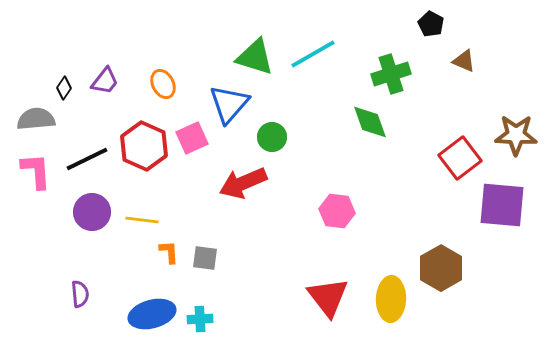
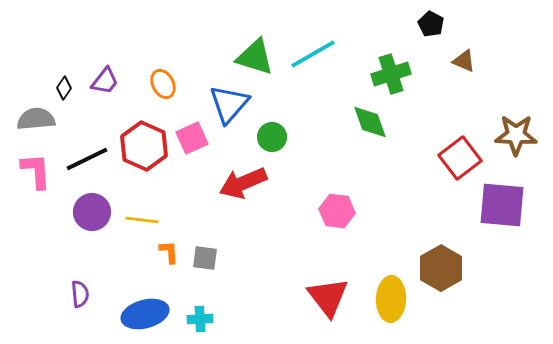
blue ellipse: moved 7 px left
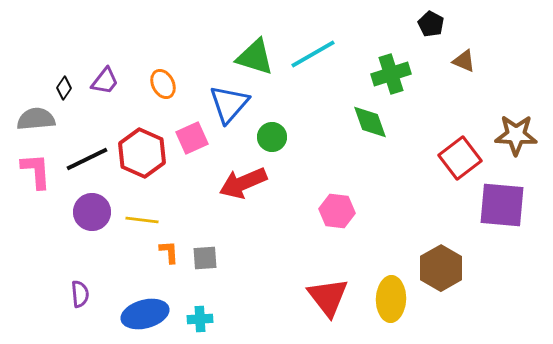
red hexagon: moved 2 px left, 7 px down
gray square: rotated 12 degrees counterclockwise
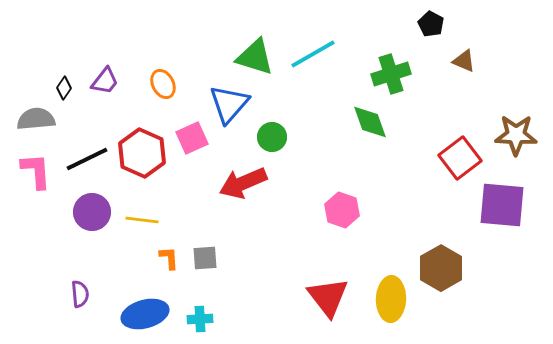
pink hexagon: moved 5 px right, 1 px up; rotated 12 degrees clockwise
orange L-shape: moved 6 px down
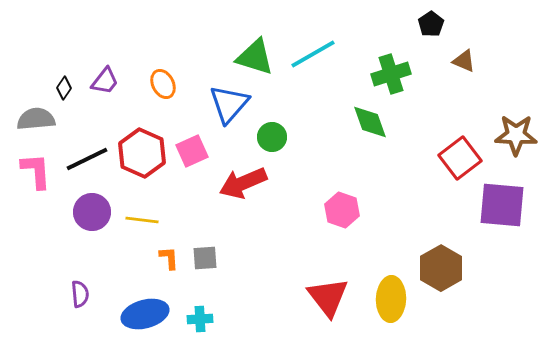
black pentagon: rotated 10 degrees clockwise
pink square: moved 13 px down
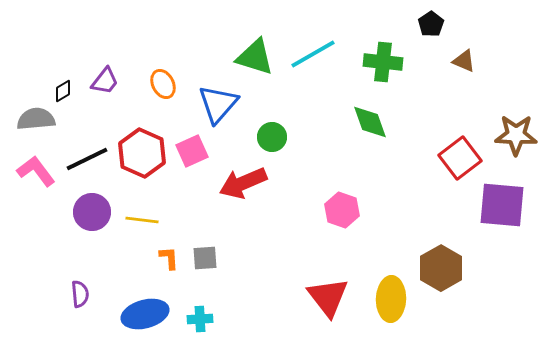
green cross: moved 8 px left, 12 px up; rotated 24 degrees clockwise
black diamond: moved 1 px left, 3 px down; rotated 25 degrees clockwise
blue triangle: moved 11 px left
pink L-shape: rotated 33 degrees counterclockwise
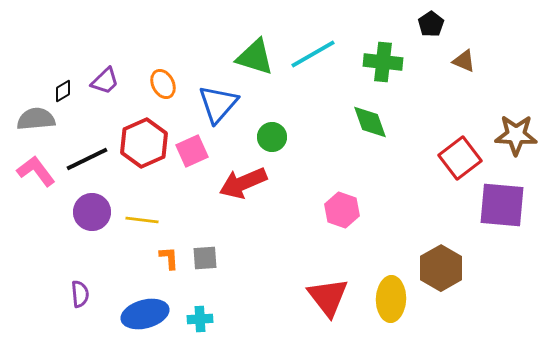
purple trapezoid: rotated 8 degrees clockwise
red hexagon: moved 2 px right, 10 px up; rotated 12 degrees clockwise
